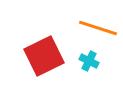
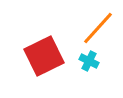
orange line: rotated 66 degrees counterclockwise
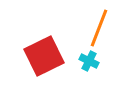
orange line: moved 1 px right; rotated 21 degrees counterclockwise
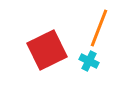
red square: moved 3 px right, 6 px up
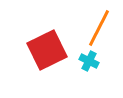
orange line: rotated 6 degrees clockwise
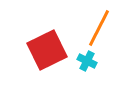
cyan cross: moved 2 px left
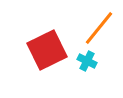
orange line: rotated 12 degrees clockwise
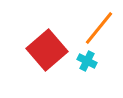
red square: rotated 15 degrees counterclockwise
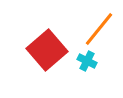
orange line: moved 1 px down
